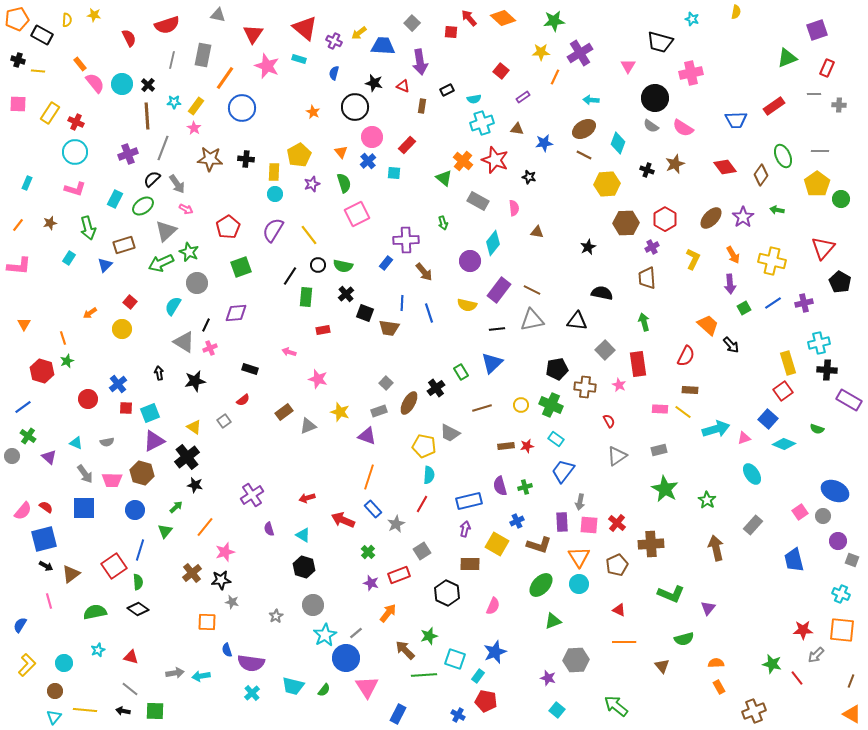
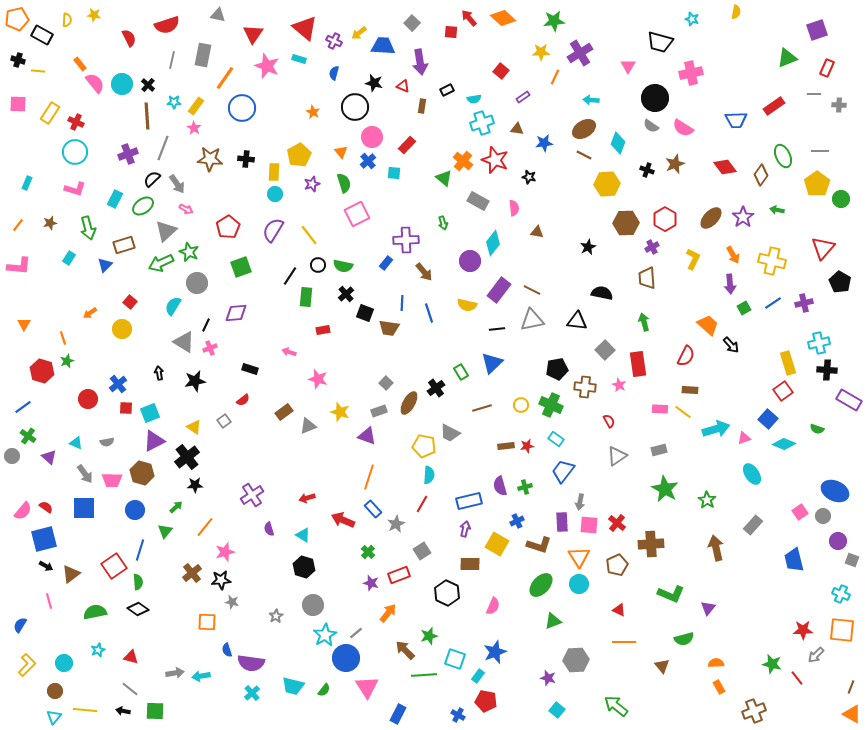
black star at (195, 485): rotated 14 degrees counterclockwise
brown line at (851, 681): moved 6 px down
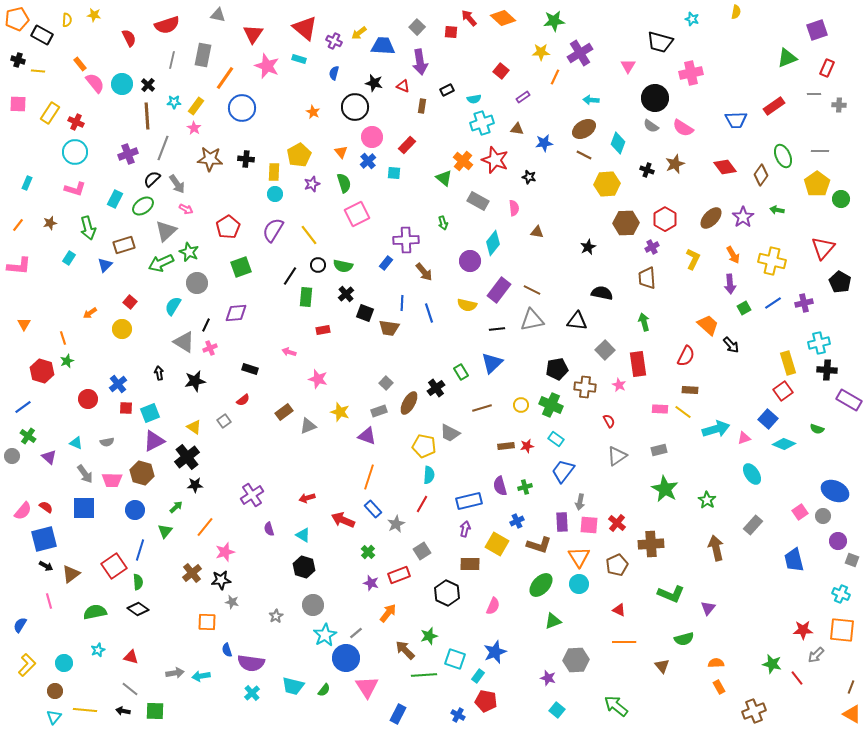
gray square at (412, 23): moved 5 px right, 4 px down
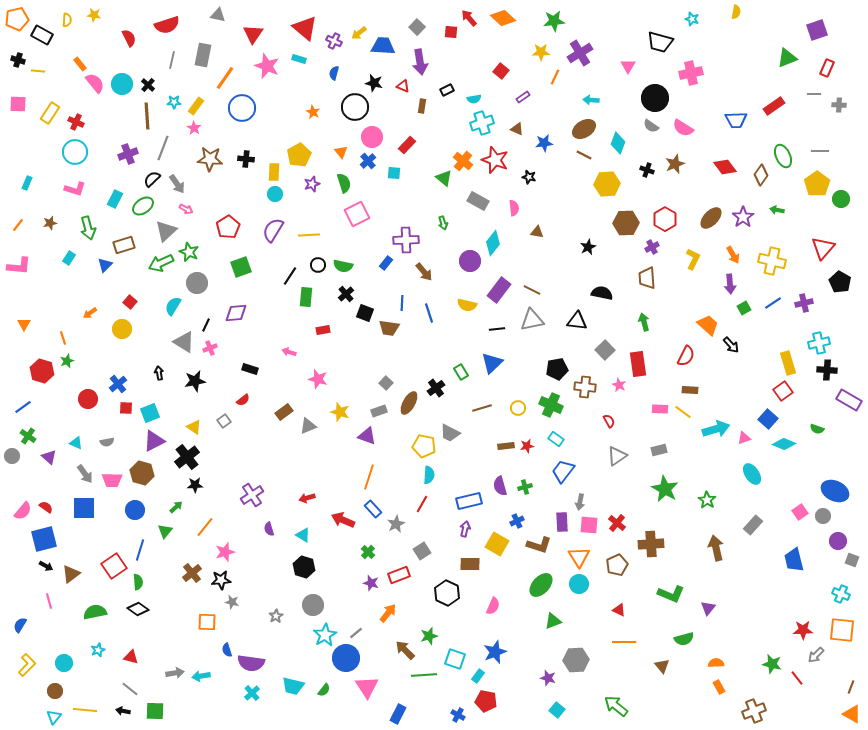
brown triangle at (517, 129): rotated 16 degrees clockwise
yellow line at (309, 235): rotated 55 degrees counterclockwise
yellow circle at (521, 405): moved 3 px left, 3 px down
